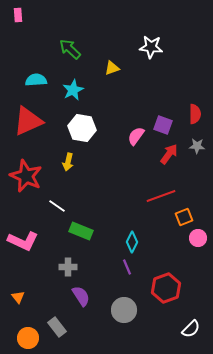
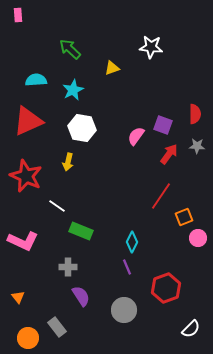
red line: rotated 36 degrees counterclockwise
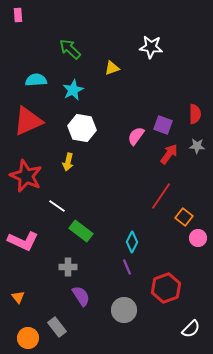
orange square: rotated 30 degrees counterclockwise
green rectangle: rotated 15 degrees clockwise
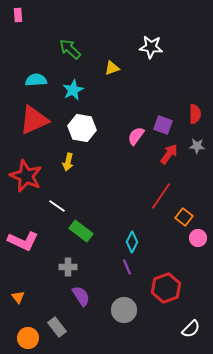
red triangle: moved 6 px right, 1 px up
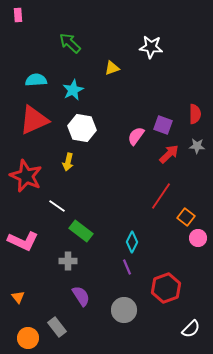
green arrow: moved 6 px up
red arrow: rotated 10 degrees clockwise
orange square: moved 2 px right
gray cross: moved 6 px up
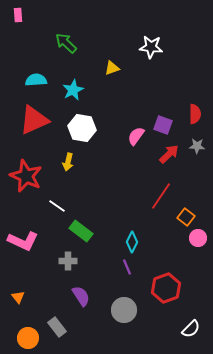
green arrow: moved 4 px left
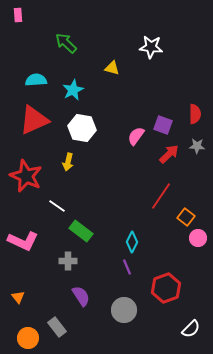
yellow triangle: rotated 35 degrees clockwise
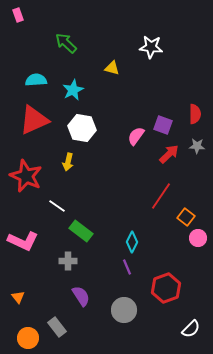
pink rectangle: rotated 16 degrees counterclockwise
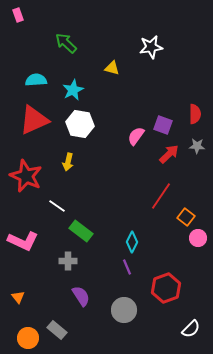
white star: rotated 15 degrees counterclockwise
white hexagon: moved 2 px left, 4 px up
gray rectangle: moved 3 px down; rotated 12 degrees counterclockwise
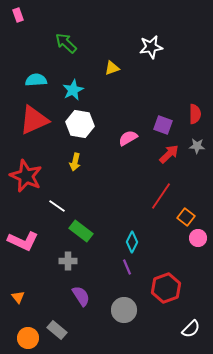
yellow triangle: rotated 35 degrees counterclockwise
pink semicircle: moved 8 px left, 2 px down; rotated 24 degrees clockwise
yellow arrow: moved 7 px right
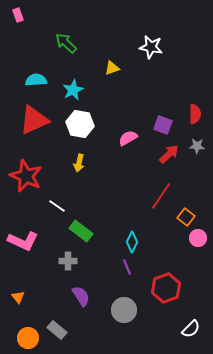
white star: rotated 20 degrees clockwise
yellow arrow: moved 4 px right, 1 px down
